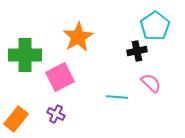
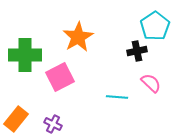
purple cross: moved 3 px left, 10 px down
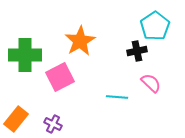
orange star: moved 2 px right, 4 px down
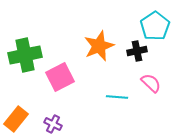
orange star: moved 19 px right, 5 px down; rotated 8 degrees clockwise
green cross: rotated 12 degrees counterclockwise
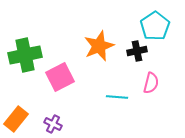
pink semicircle: rotated 60 degrees clockwise
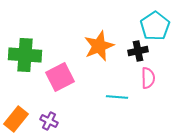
black cross: moved 1 px right
green cross: rotated 16 degrees clockwise
pink semicircle: moved 3 px left, 5 px up; rotated 15 degrees counterclockwise
purple cross: moved 4 px left, 3 px up
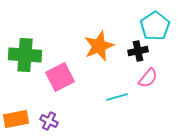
pink semicircle: rotated 40 degrees clockwise
cyan line: rotated 20 degrees counterclockwise
orange rectangle: rotated 40 degrees clockwise
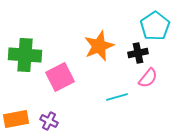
black cross: moved 2 px down
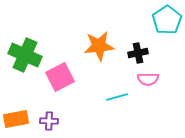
cyan pentagon: moved 12 px right, 6 px up
orange star: rotated 16 degrees clockwise
green cross: rotated 20 degrees clockwise
pink semicircle: moved 1 px down; rotated 50 degrees clockwise
purple cross: rotated 24 degrees counterclockwise
